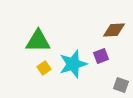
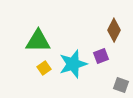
brown diamond: rotated 60 degrees counterclockwise
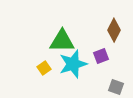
green triangle: moved 24 px right
gray square: moved 5 px left, 2 px down
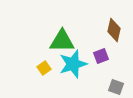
brown diamond: rotated 15 degrees counterclockwise
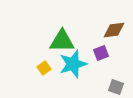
brown diamond: rotated 70 degrees clockwise
purple square: moved 3 px up
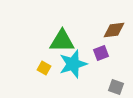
yellow square: rotated 24 degrees counterclockwise
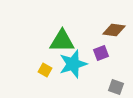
brown diamond: rotated 15 degrees clockwise
yellow square: moved 1 px right, 2 px down
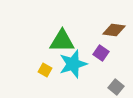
purple square: rotated 35 degrees counterclockwise
gray square: rotated 21 degrees clockwise
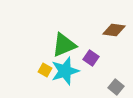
green triangle: moved 2 px right, 4 px down; rotated 24 degrees counterclockwise
purple square: moved 10 px left, 5 px down
cyan star: moved 8 px left, 7 px down
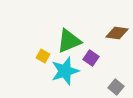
brown diamond: moved 3 px right, 3 px down
green triangle: moved 5 px right, 4 px up
yellow square: moved 2 px left, 14 px up
